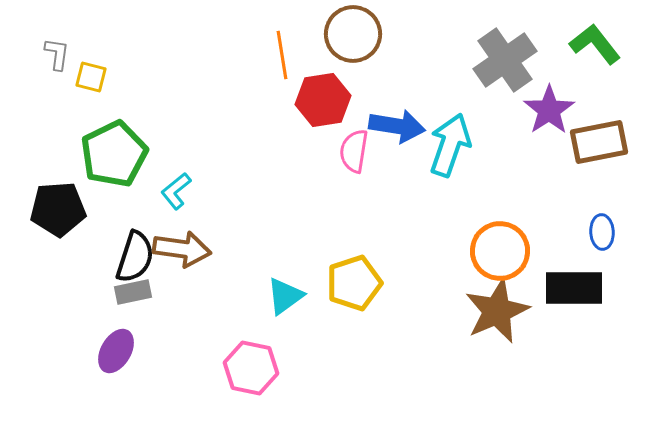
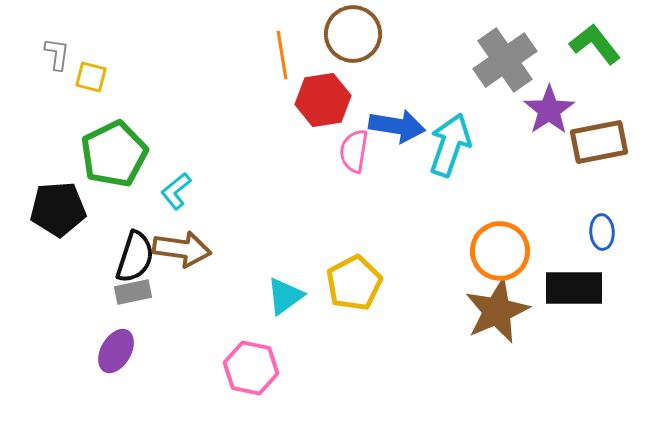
yellow pentagon: rotated 10 degrees counterclockwise
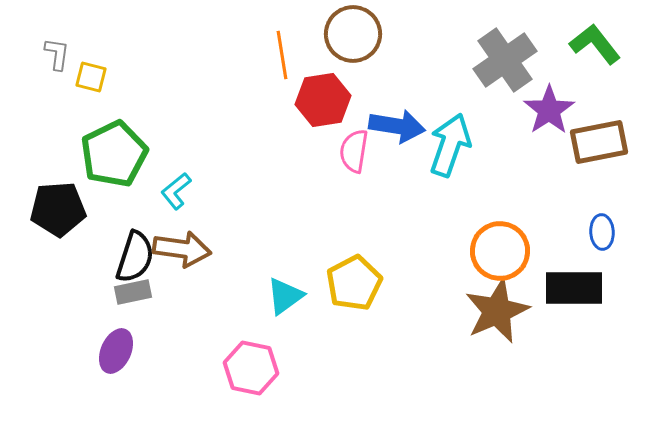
purple ellipse: rotated 6 degrees counterclockwise
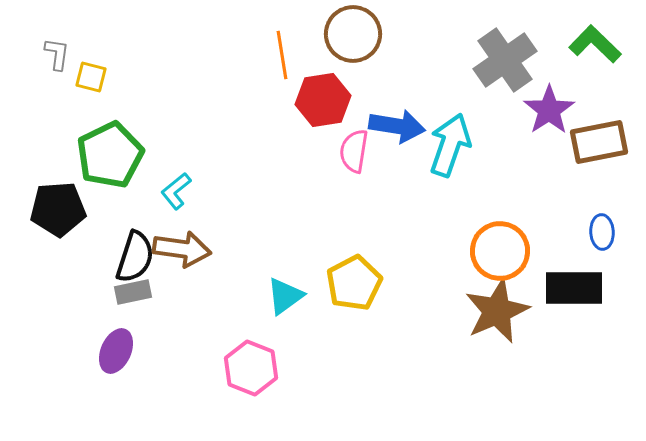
green L-shape: rotated 8 degrees counterclockwise
green pentagon: moved 4 px left, 1 px down
pink hexagon: rotated 10 degrees clockwise
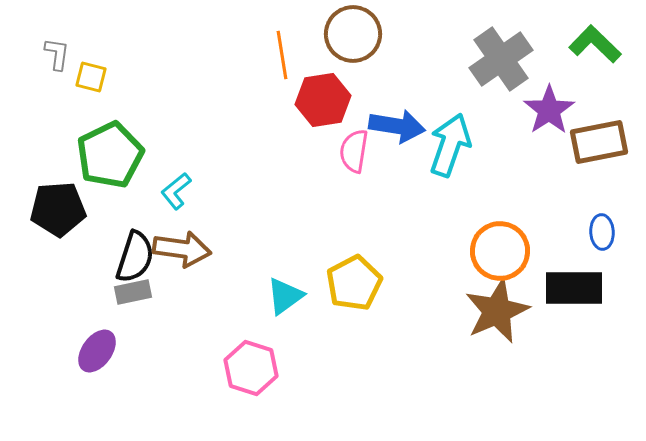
gray cross: moved 4 px left, 1 px up
purple ellipse: moved 19 px left; rotated 12 degrees clockwise
pink hexagon: rotated 4 degrees counterclockwise
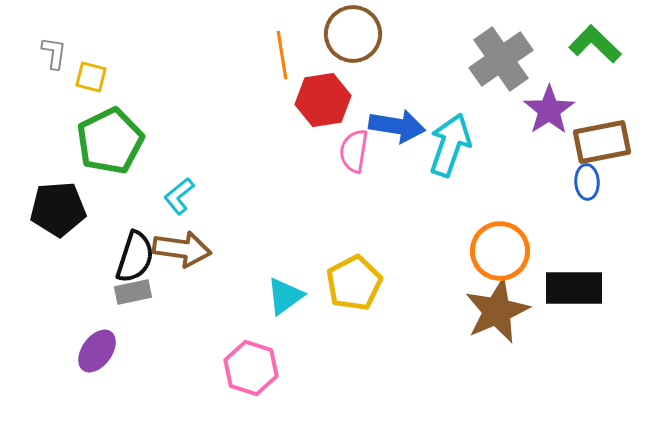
gray L-shape: moved 3 px left, 1 px up
brown rectangle: moved 3 px right
green pentagon: moved 14 px up
cyan L-shape: moved 3 px right, 5 px down
blue ellipse: moved 15 px left, 50 px up
